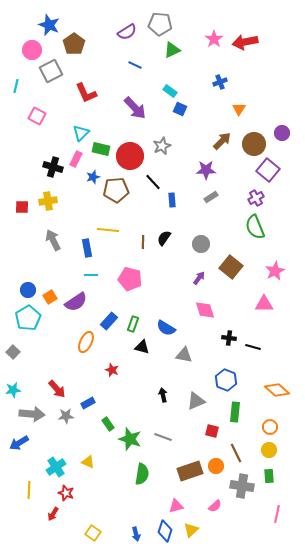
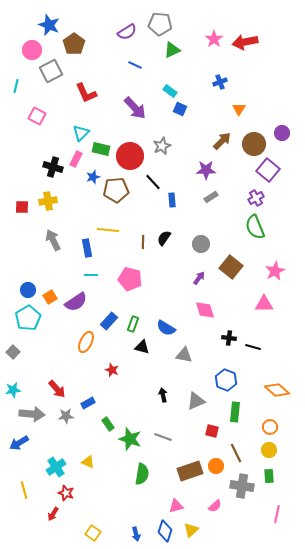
yellow line at (29, 490): moved 5 px left; rotated 18 degrees counterclockwise
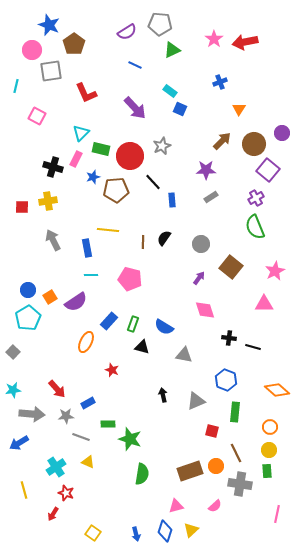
gray square at (51, 71): rotated 20 degrees clockwise
blue semicircle at (166, 328): moved 2 px left, 1 px up
green rectangle at (108, 424): rotated 56 degrees counterclockwise
gray line at (163, 437): moved 82 px left
green rectangle at (269, 476): moved 2 px left, 5 px up
gray cross at (242, 486): moved 2 px left, 2 px up
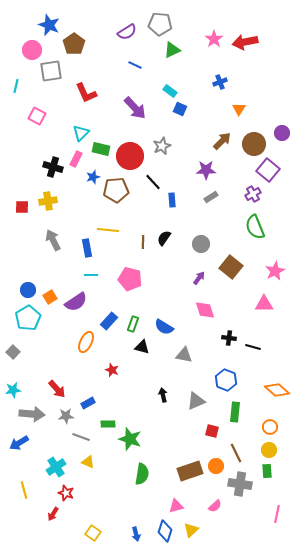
purple cross at (256, 198): moved 3 px left, 4 px up
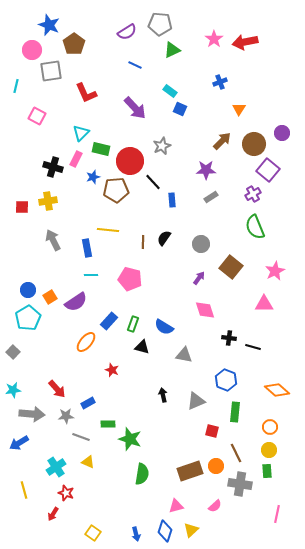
red circle at (130, 156): moved 5 px down
orange ellipse at (86, 342): rotated 15 degrees clockwise
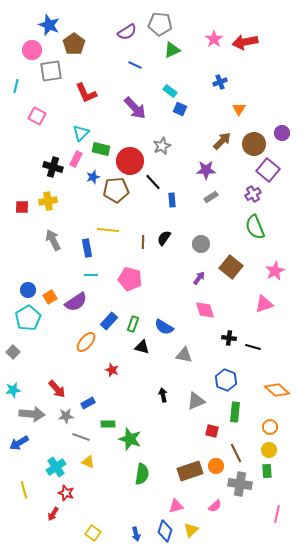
pink triangle at (264, 304): rotated 18 degrees counterclockwise
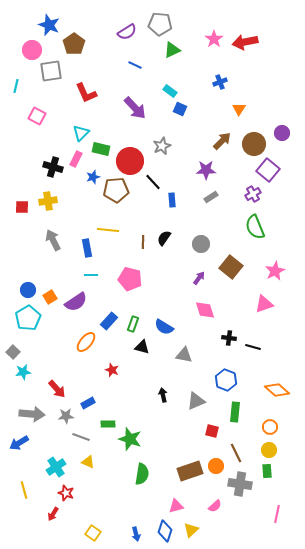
cyan star at (13, 390): moved 10 px right, 18 px up
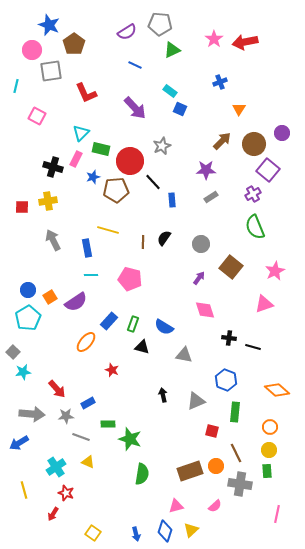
yellow line at (108, 230): rotated 10 degrees clockwise
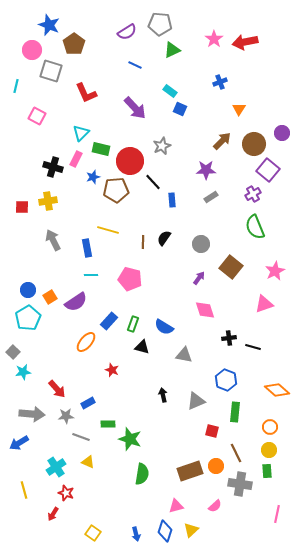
gray square at (51, 71): rotated 25 degrees clockwise
black cross at (229, 338): rotated 16 degrees counterclockwise
